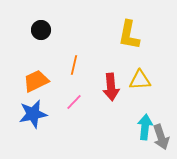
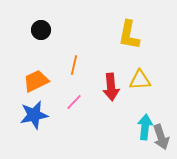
blue star: moved 1 px right, 1 px down
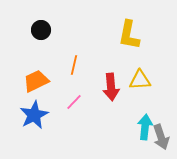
blue star: rotated 16 degrees counterclockwise
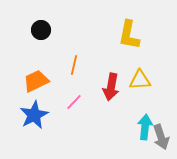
red arrow: rotated 16 degrees clockwise
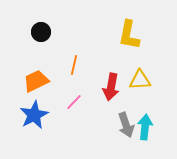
black circle: moved 2 px down
gray arrow: moved 35 px left, 12 px up
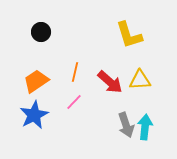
yellow L-shape: rotated 28 degrees counterclockwise
orange line: moved 1 px right, 7 px down
orange trapezoid: rotated 8 degrees counterclockwise
red arrow: moved 1 px left, 5 px up; rotated 60 degrees counterclockwise
